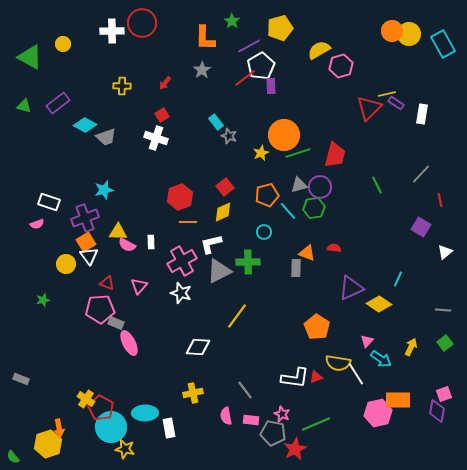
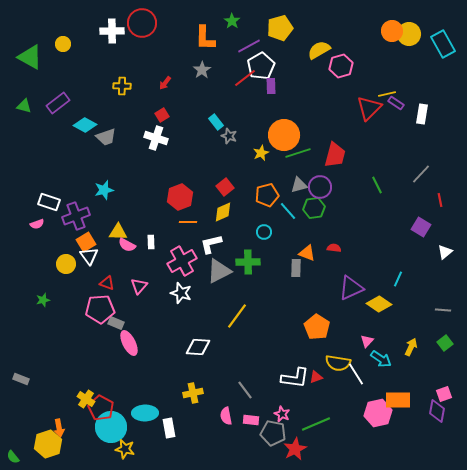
purple cross at (85, 218): moved 9 px left, 2 px up
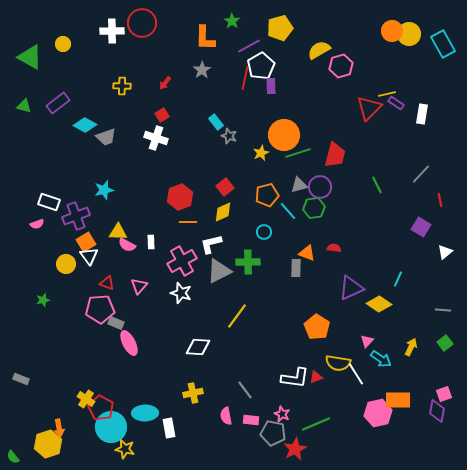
red line at (245, 78): rotated 40 degrees counterclockwise
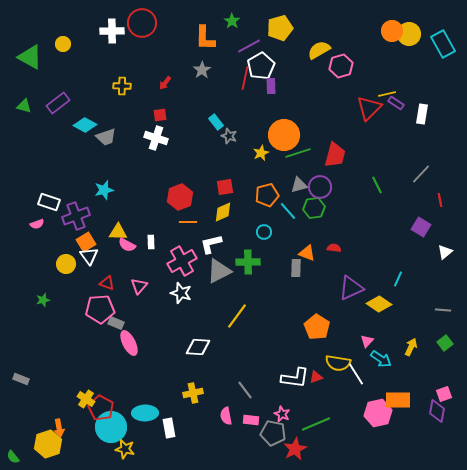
red square at (162, 115): moved 2 px left; rotated 24 degrees clockwise
red square at (225, 187): rotated 30 degrees clockwise
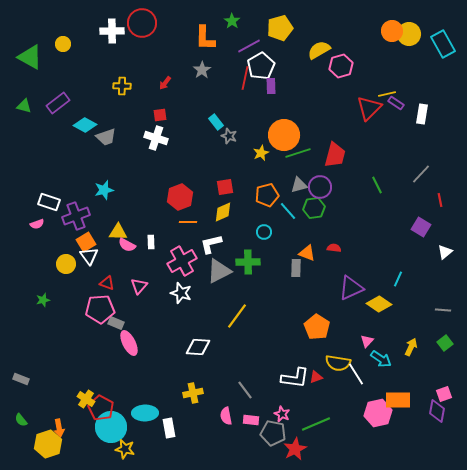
green semicircle at (13, 457): moved 8 px right, 37 px up
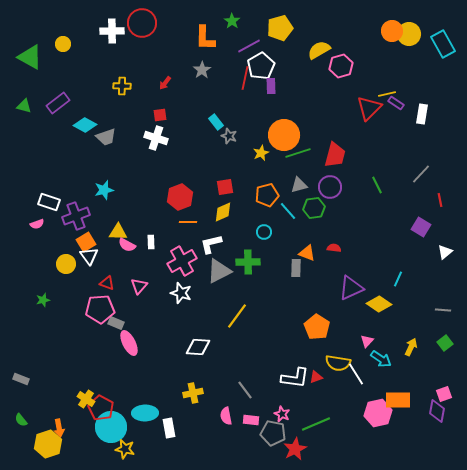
purple circle at (320, 187): moved 10 px right
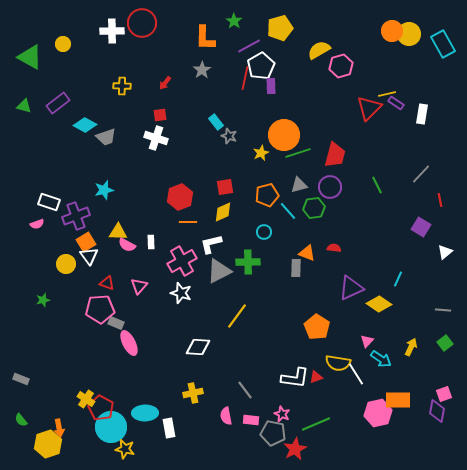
green star at (232, 21): moved 2 px right
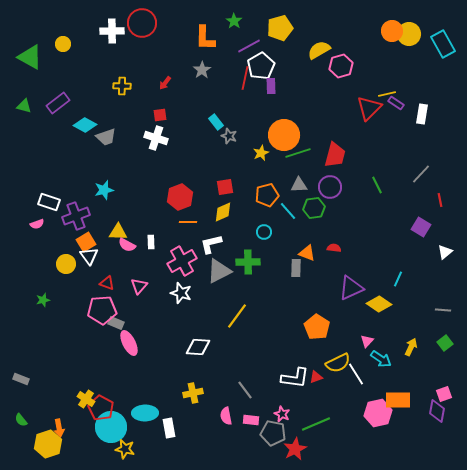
gray triangle at (299, 185): rotated 12 degrees clockwise
pink pentagon at (100, 309): moved 2 px right, 1 px down
yellow semicircle at (338, 363): rotated 35 degrees counterclockwise
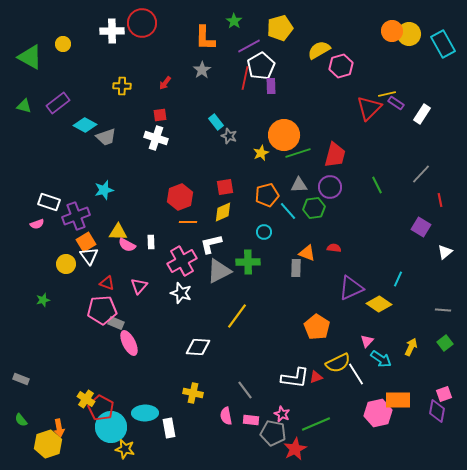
white rectangle at (422, 114): rotated 24 degrees clockwise
yellow cross at (193, 393): rotated 24 degrees clockwise
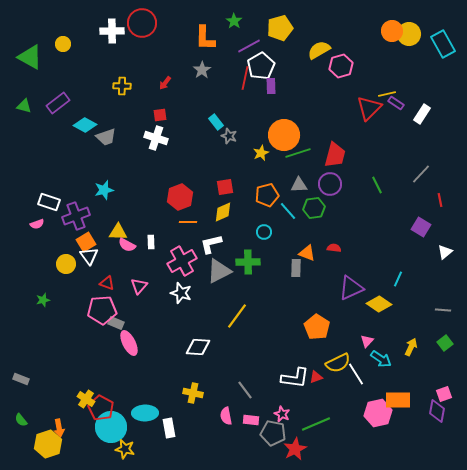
purple circle at (330, 187): moved 3 px up
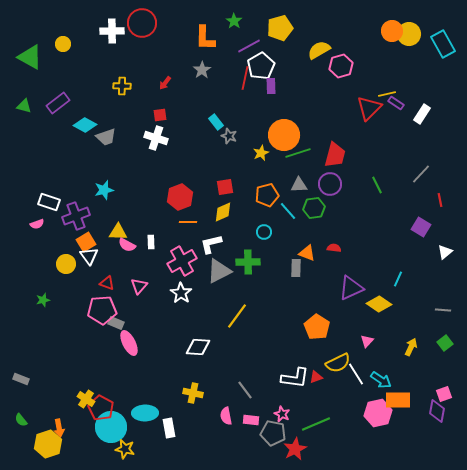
white star at (181, 293): rotated 15 degrees clockwise
cyan arrow at (381, 359): moved 21 px down
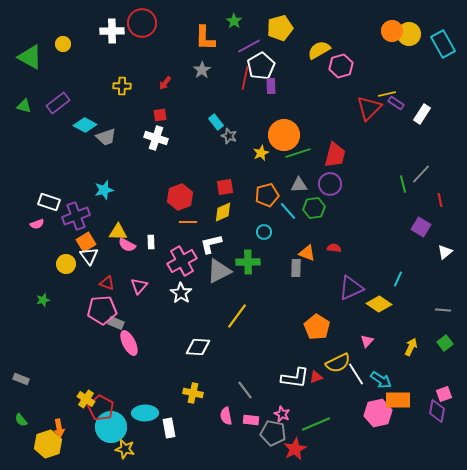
green line at (377, 185): moved 26 px right, 1 px up; rotated 12 degrees clockwise
